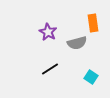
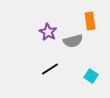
orange rectangle: moved 3 px left, 2 px up
gray semicircle: moved 4 px left, 2 px up
cyan square: moved 1 px up
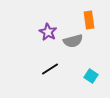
orange rectangle: moved 1 px left, 1 px up
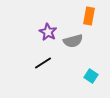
orange rectangle: moved 4 px up; rotated 18 degrees clockwise
black line: moved 7 px left, 6 px up
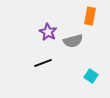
orange rectangle: moved 1 px right
black line: rotated 12 degrees clockwise
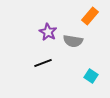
orange rectangle: rotated 30 degrees clockwise
gray semicircle: rotated 24 degrees clockwise
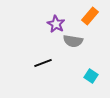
purple star: moved 8 px right, 8 px up
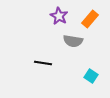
orange rectangle: moved 3 px down
purple star: moved 3 px right, 8 px up
black line: rotated 30 degrees clockwise
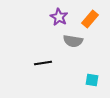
purple star: moved 1 px down
black line: rotated 18 degrees counterclockwise
cyan square: moved 1 px right, 4 px down; rotated 24 degrees counterclockwise
